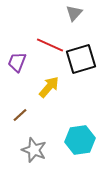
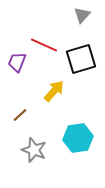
gray triangle: moved 8 px right, 2 px down
red line: moved 6 px left
yellow arrow: moved 5 px right, 4 px down
cyan hexagon: moved 2 px left, 2 px up
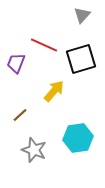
purple trapezoid: moved 1 px left, 1 px down
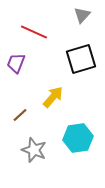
red line: moved 10 px left, 13 px up
yellow arrow: moved 1 px left, 6 px down
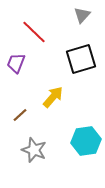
red line: rotated 20 degrees clockwise
cyan hexagon: moved 8 px right, 3 px down
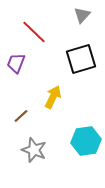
yellow arrow: rotated 15 degrees counterclockwise
brown line: moved 1 px right, 1 px down
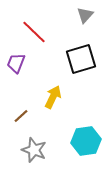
gray triangle: moved 3 px right
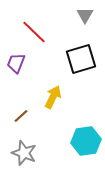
gray triangle: rotated 12 degrees counterclockwise
gray star: moved 10 px left, 3 px down
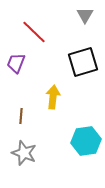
black square: moved 2 px right, 3 px down
yellow arrow: rotated 20 degrees counterclockwise
brown line: rotated 42 degrees counterclockwise
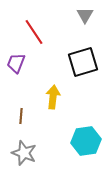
red line: rotated 12 degrees clockwise
